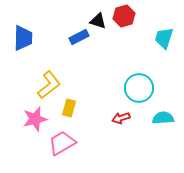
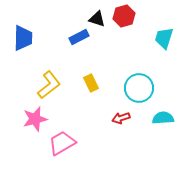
black triangle: moved 1 px left, 2 px up
yellow rectangle: moved 22 px right, 25 px up; rotated 42 degrees counterclockwise
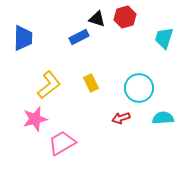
red hexagon: moved 1 px right, 1 px down
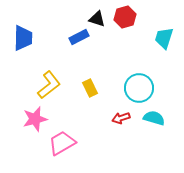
yellow rectangle: moved 1 px left, 5 px down
cyan semicircle: moved 9 px left; rotated 20 degrees clockwise
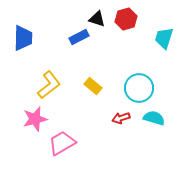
red hexagon: moved 1 px right, 2 px down
yellow rectangle: moved 3 px right, 2 px up; rotated 24 degrees counterclockwise
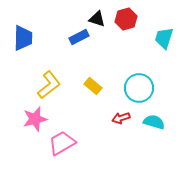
cyan semicircle: moved 4 px down
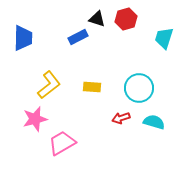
blue rectangle: moved 1 px left
yellow rectangle: moved 1 px left, 1 px down; rotated 36 degrees counterclockwise
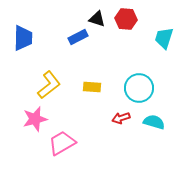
red hexagon: rotated 20 degrees clockwise
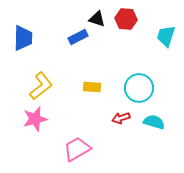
cyan trapezoid: moved 2 px right, 2 px up
yellow L-shape: moved 8 px left, 1 px down
pink trapezoid: moved 15 px right, 6 px down
